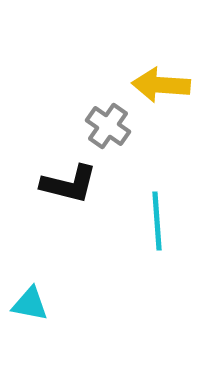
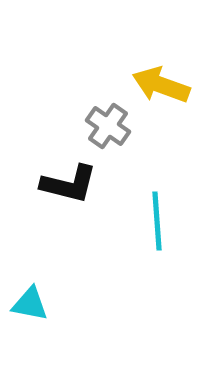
yellow arrow: rotated 16 degrees clockwise
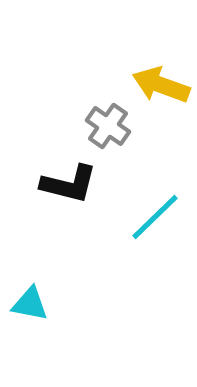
cyan line: moved 2 px left, 4 px up; rotated 50 degrees clockwise
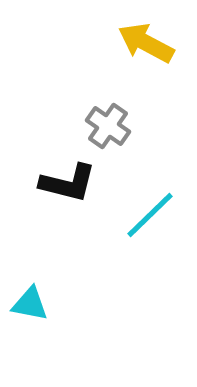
yellow arrow: moved 15 px left, 42 px up; rotated 8 degrees clockwise
black L-shape: moved 1 px left, 1 px up
cyan line: moved 5 px left, 2 px up
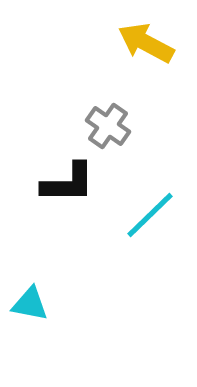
black L-shape: rotated 14 degrees counterclockwise
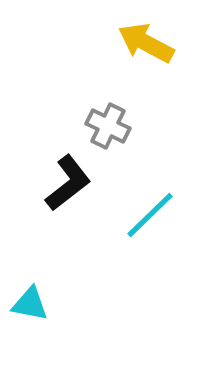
gray cross: rotated 9 degrees counterclockwise
black L-shape: rotated 38 degrees counterclockwise
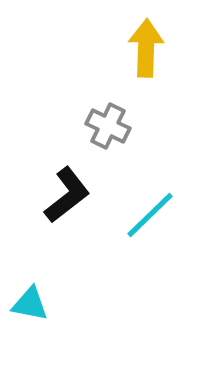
yellow arrow: moved 5 px down; rotated 64 degrees clockwise
black L-shape: moved 1 px left, 12 px down
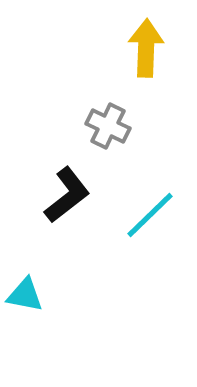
cyan triangle: moved 5 px left, 9 px up
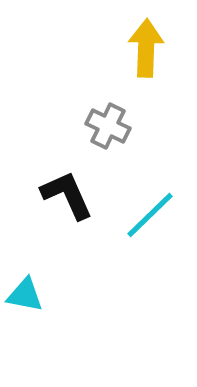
black L-shape: rotated 76 degrees counterclockwise
